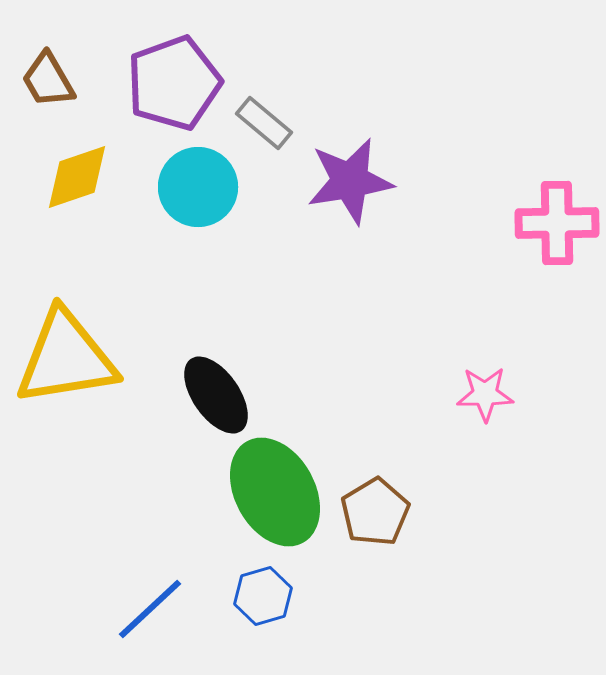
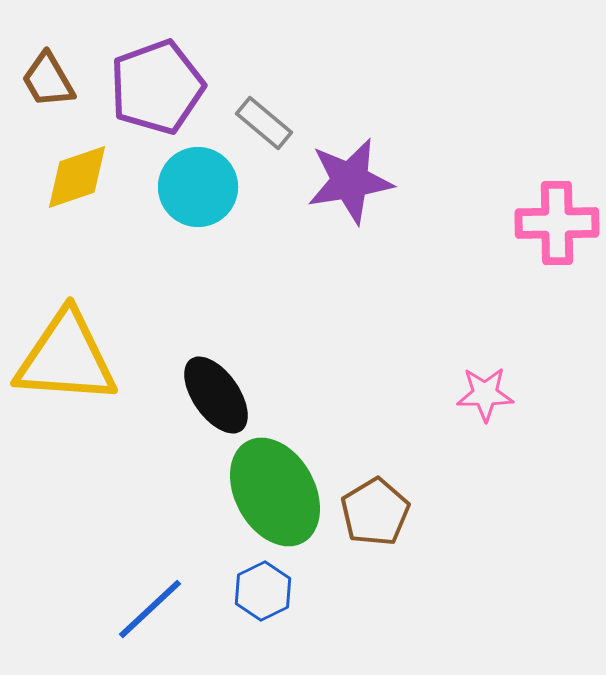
purple pentagon: moved 17 px left, 4 px down
yellow triangle: rotated 13 degrees clockwise
blue hexagon: moved 5 px up; rotated 10 degrees counterclockwise
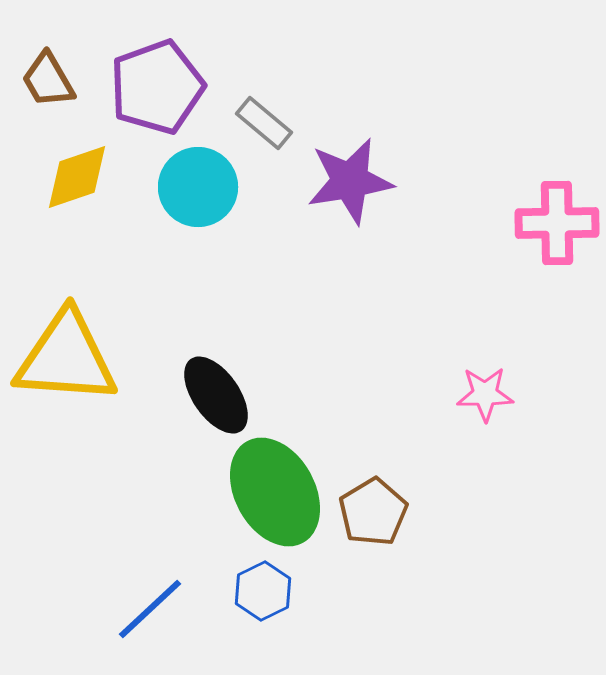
brown pentagon: moved 2 px left
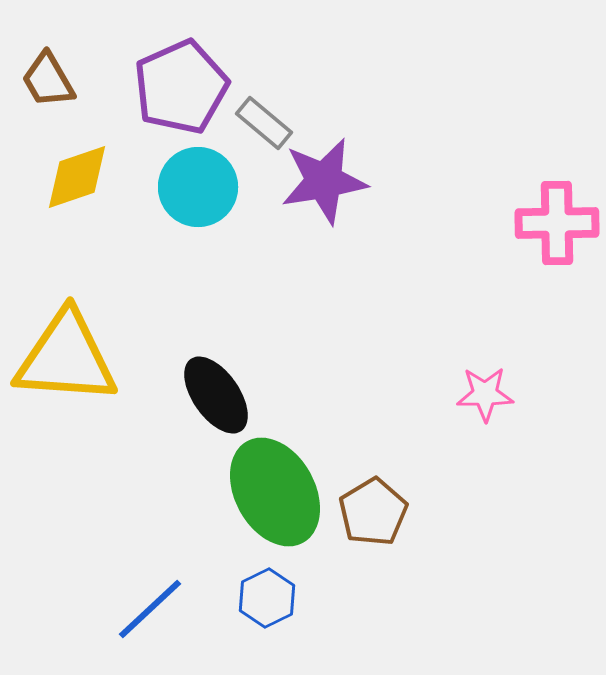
purple pentagon: moved 24 px right; rotated 4 degrees counterclockwise
purple star: moved 26 px left
blue hexagon: moved 4 px right, 7 px down
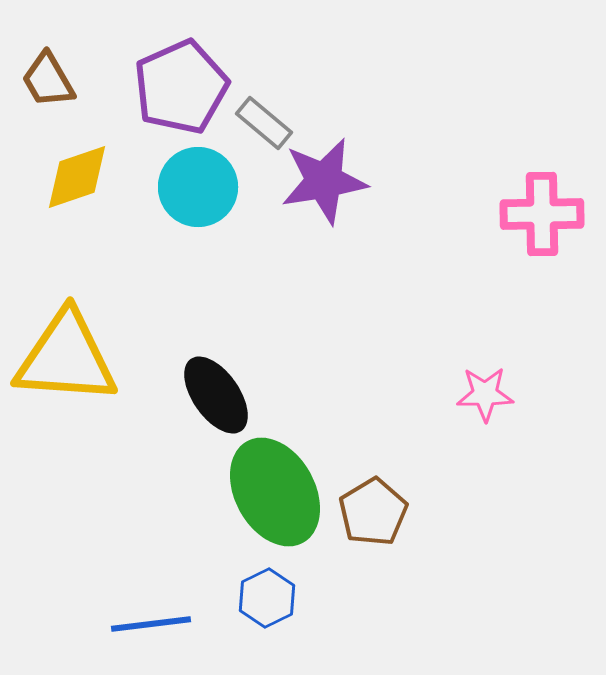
pink cross: moved 15 px left, 9 px up
blue line: moved 1 px right, 15 px down; rotated 36 degrees clockwise
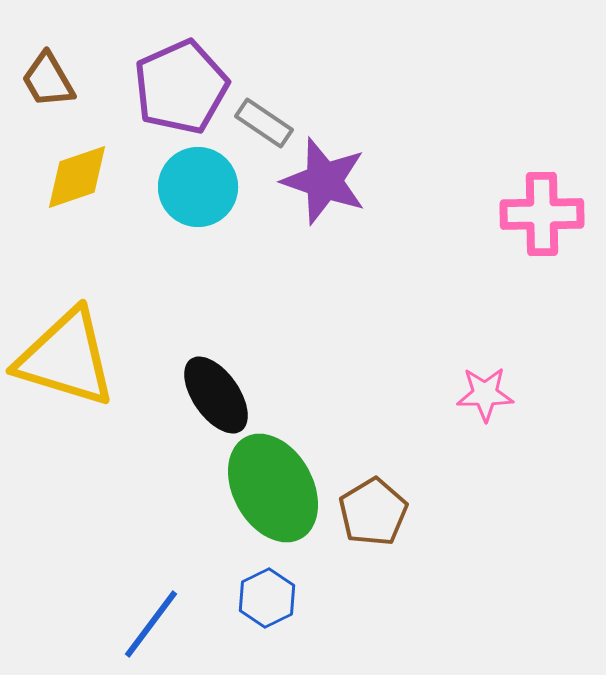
gray rectangle: rotated 6 degrees counterclockwise
purple star: rotated 28 degrees clockwise
yellow triangle: rotated 13 degrees clockwise
green ellipse: moved 2 px left, 4 px up
blue line: rotated 46 degrees counterclockwise
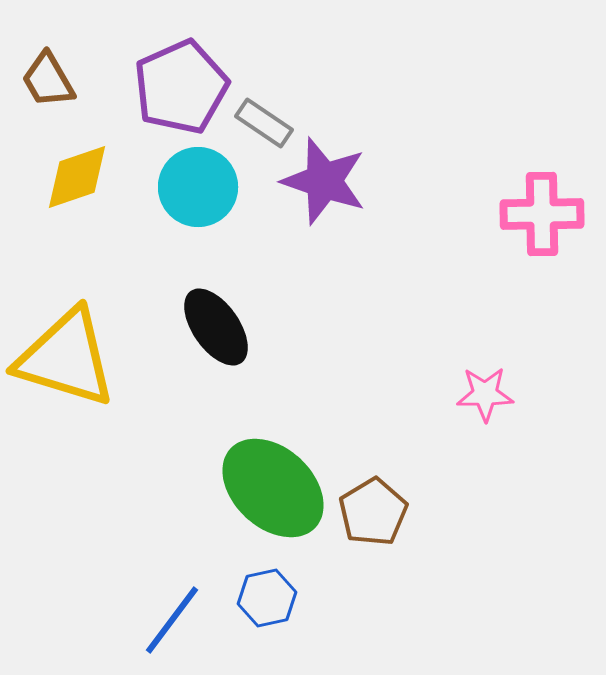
black ellipse: moved 68 px up
green ellipse: rotated 18 degrees counterclockwise
blue hexagon: rotated 14 degrees clockwise
blue line: moved 21 px right, 4 px up
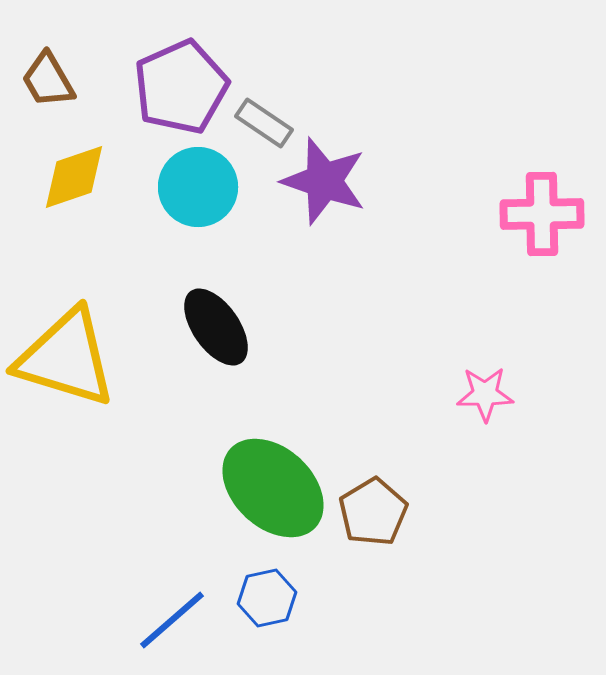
yellow diamond: moved 3 px left
blue line: rotated 12 degrees clockwise
